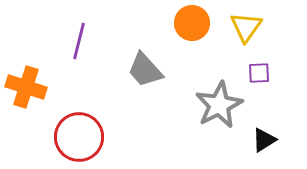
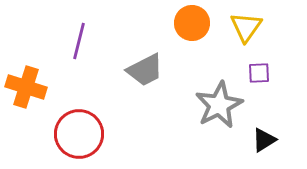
gray trapezoid: rotated 75 degrees counterclockwise
red circle: moved 3 px up
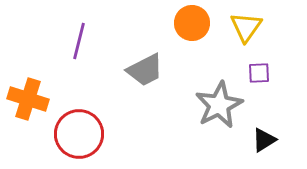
orange cross: moved 2 px right, 12 px down
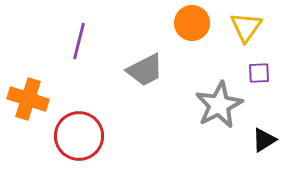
red circle: moved 2 px down
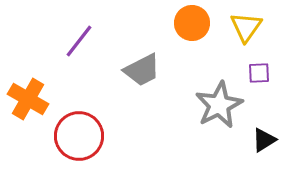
purple line: rotated 24 degrees clockwise
gray trapezoid: moved 3 px left
orange cross: rotated 12 degrees clockwise
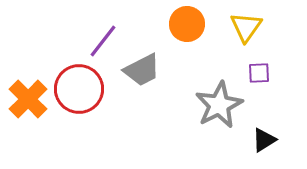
orange circle: moved 5 px left, 1 px down
purple line: moved 24 px right
orange cross: rotated 15 degrees clockwise
red circle: moved 47 px up
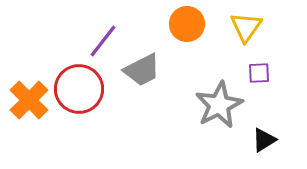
orange cross: moved 1 px right, 1 px down
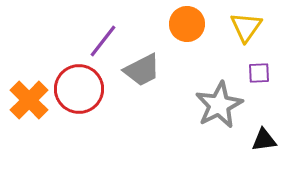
black triangle: rotated 24 degrees clockwise
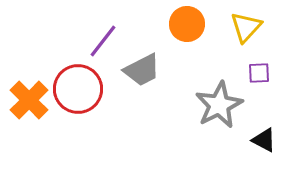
yellow triangle: rotated 8 degrees clockwise
red circle: moved 1 px left
black triangle: rotated 36 degrees clockwise
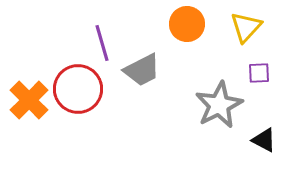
purple line: moved 1 px left, 2 px down; rotated 54 degrees counterclockwise
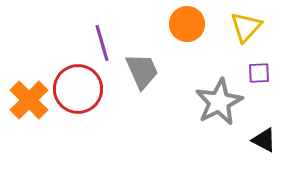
gray trapezoid: moved 1 px down; rotated 87 degrees counterclockwise
gray star: moved 3 px up
